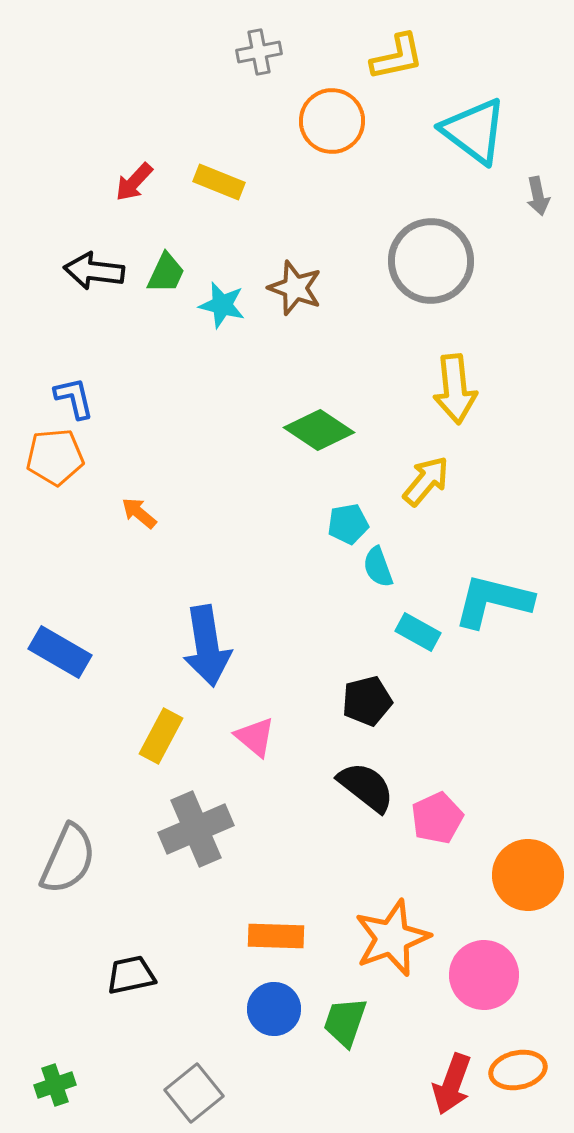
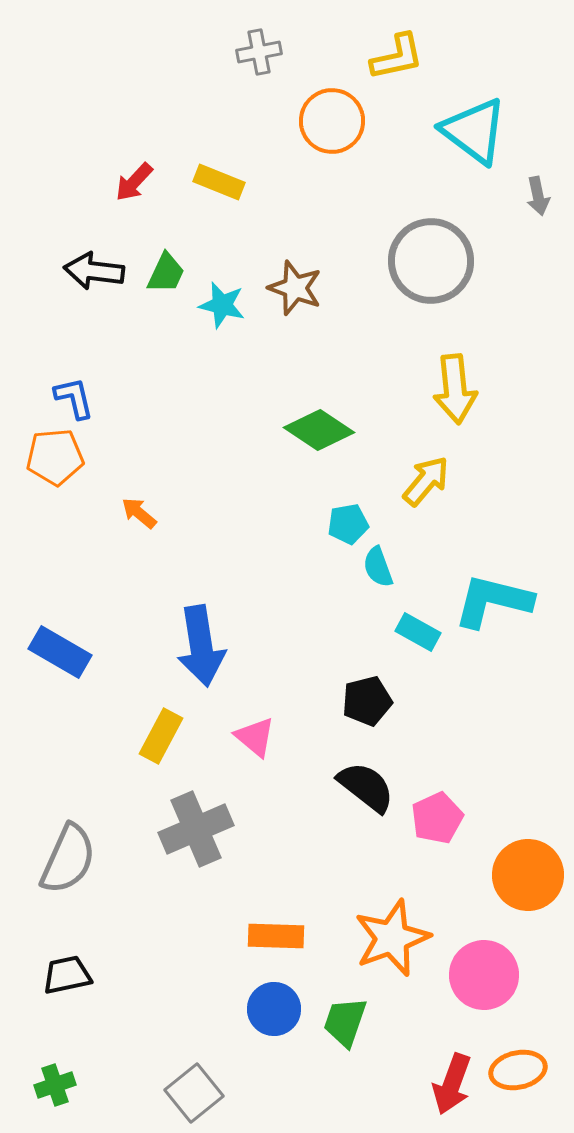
blue arrow at (207, 646): moved 6 px left
black trapezoid at (131, 975): moved 64 px left
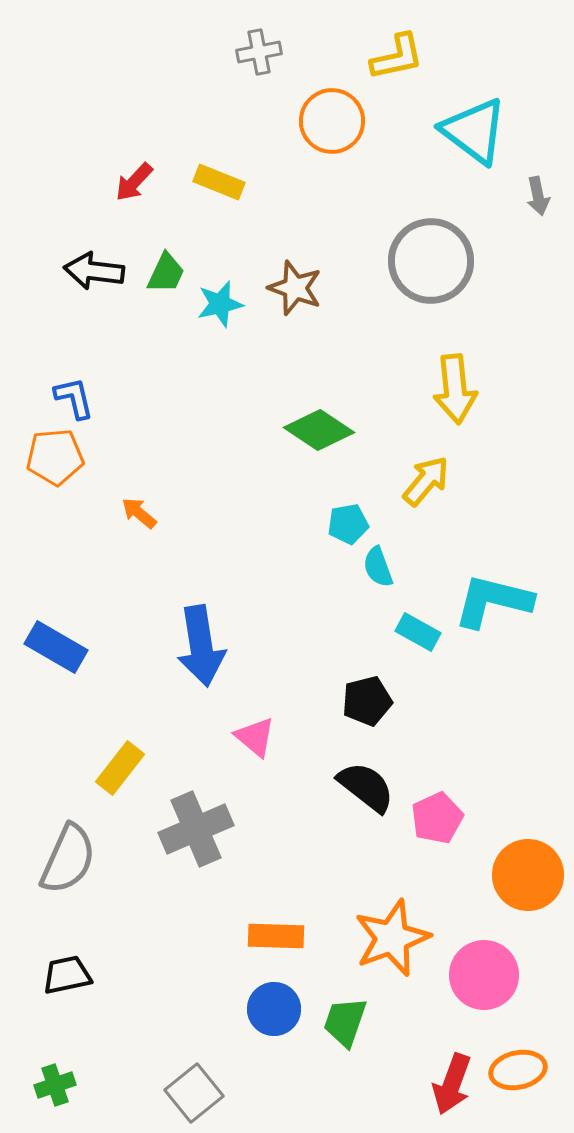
cyan star at (222, 305): moved 2 px left, 1 px up; rotated 27 degrees counterclockwise
blue rectangle at (60, 652): moved 4 px left, 5 px up
yellow rectangle at (161, 736): moved 41 px left, 32 px down; rotated 10 degrees clockwise
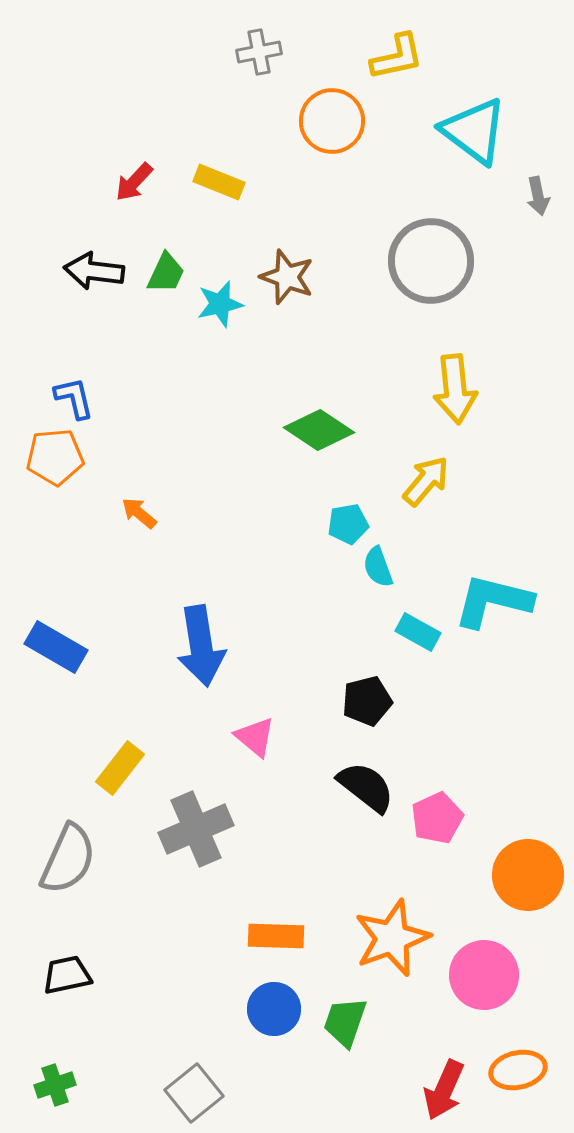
brown star at (295, 288): moved 8 px left, 11 px up
red arrow at (452, 1084): moved 8 px left, 6 px down; rotated 4 degrees clockwise
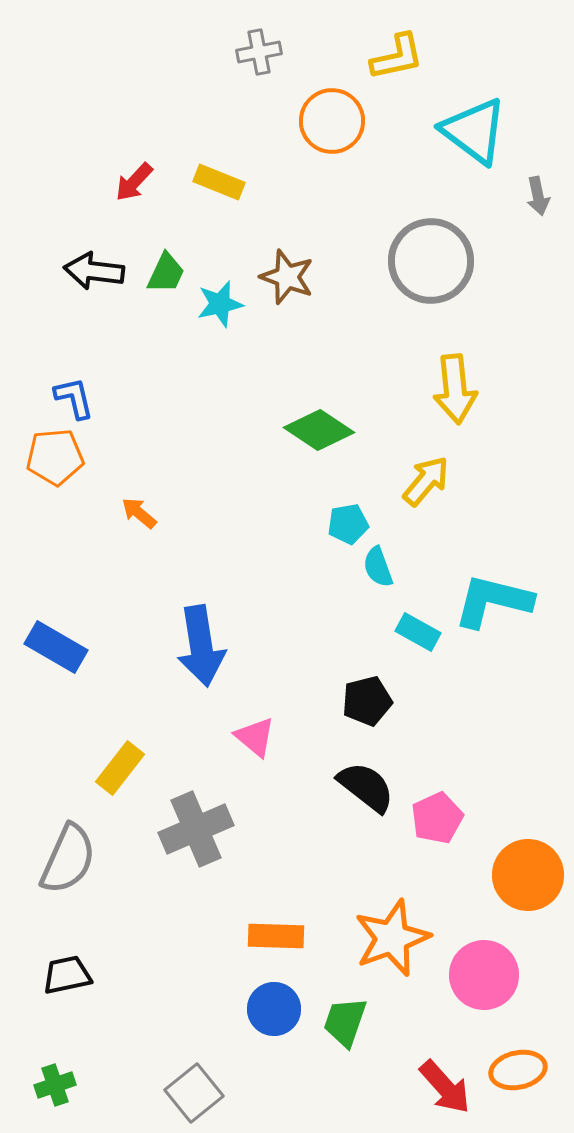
red arrow at (444, 1090): moved 1 px right, 3 px up; rotated 66 degrees counterclockwise
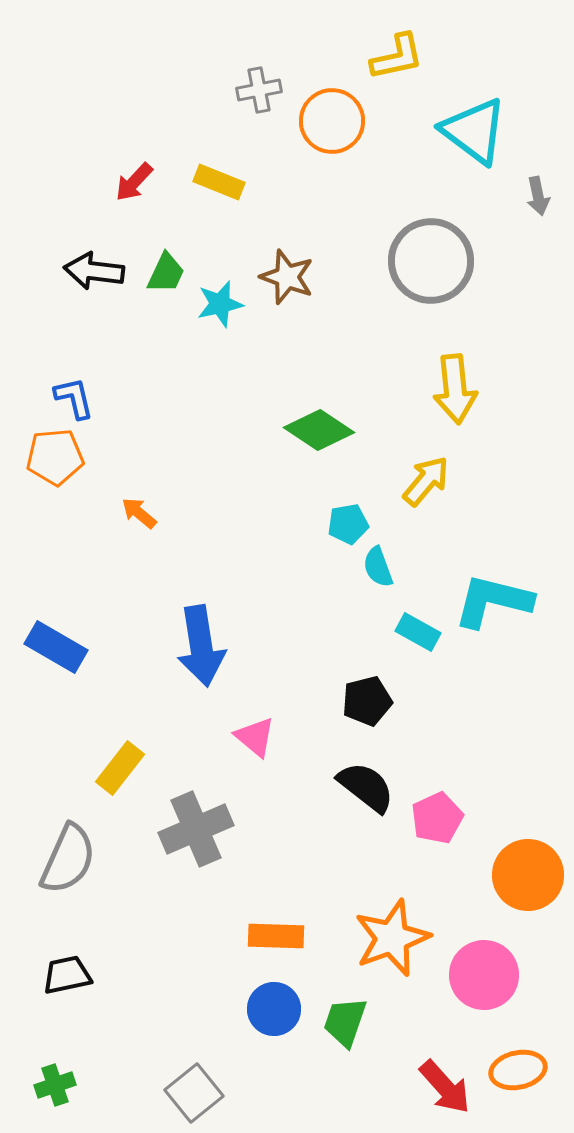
gray cross at (259, 52): moved 38 px down
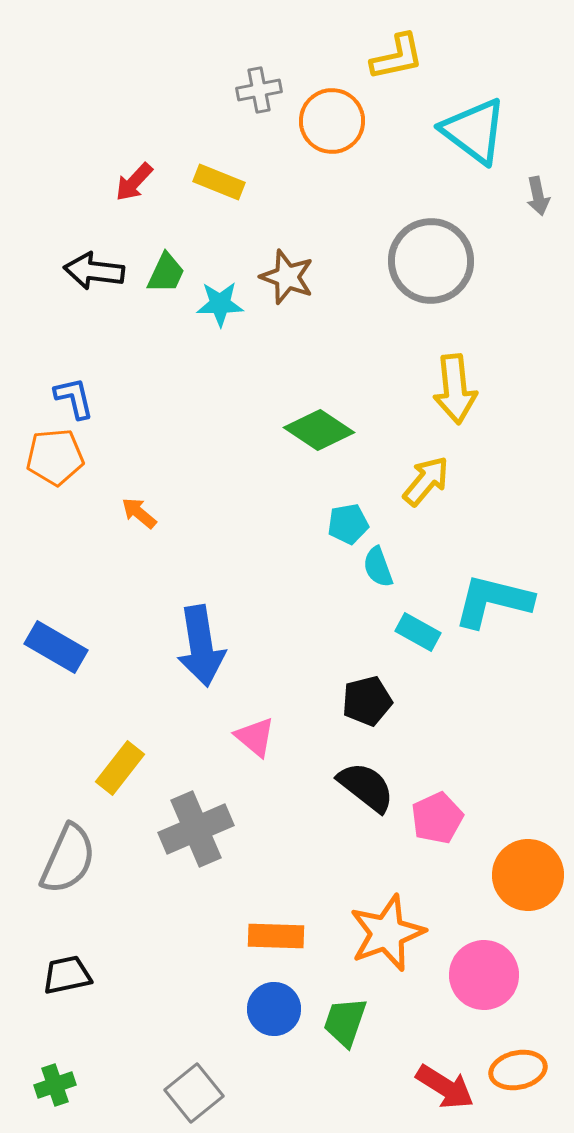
cyan star at (220, 304): rotated 12 degrees clockwise
orange star at (392, 938): moved 5 px left, 5 px up
red arrow at (445, 1087): rotated 16 degrees counterclockwise
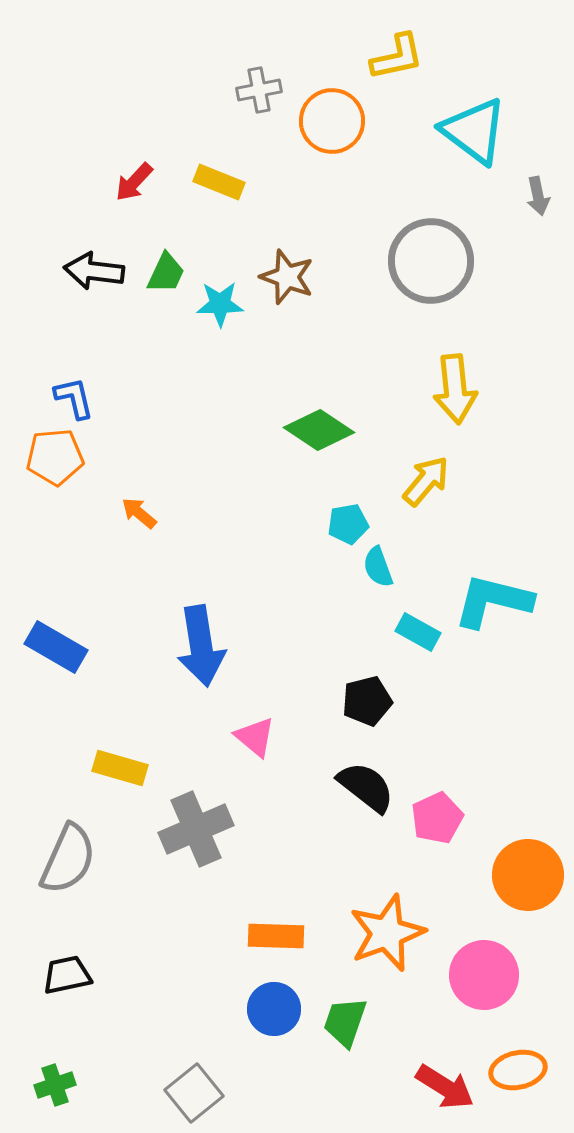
yellow rectangle at (120, 768): rotated 68 degrees clockwise
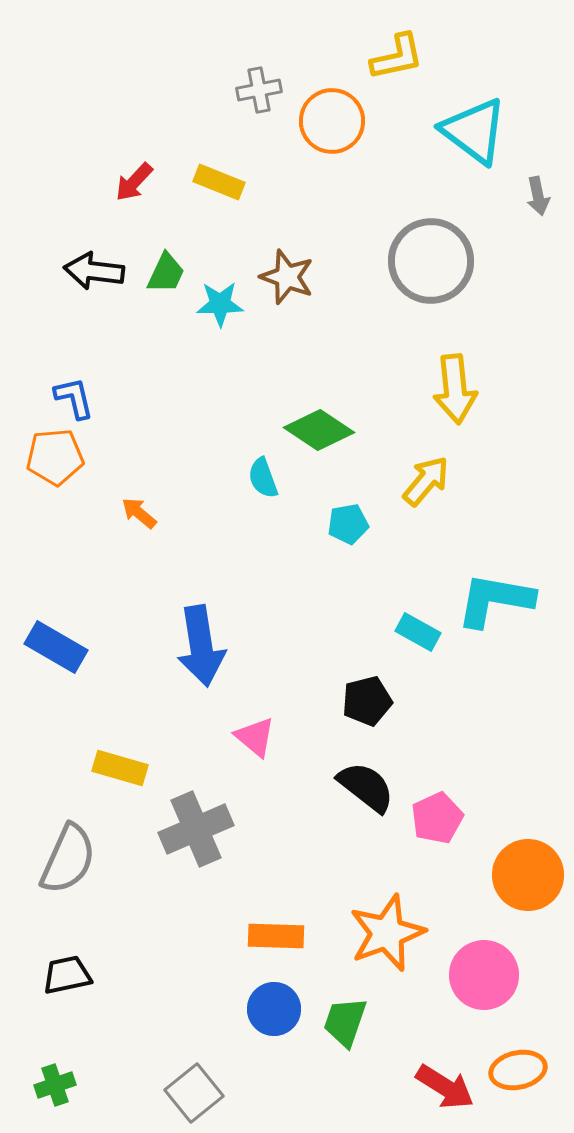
cyan semicircle at (378, 567): moved 115 px left, 89 px up
cyan L-shape at (493, 601): moved 2 px right, 1 px up; rotated 4 degrees counterclockwise
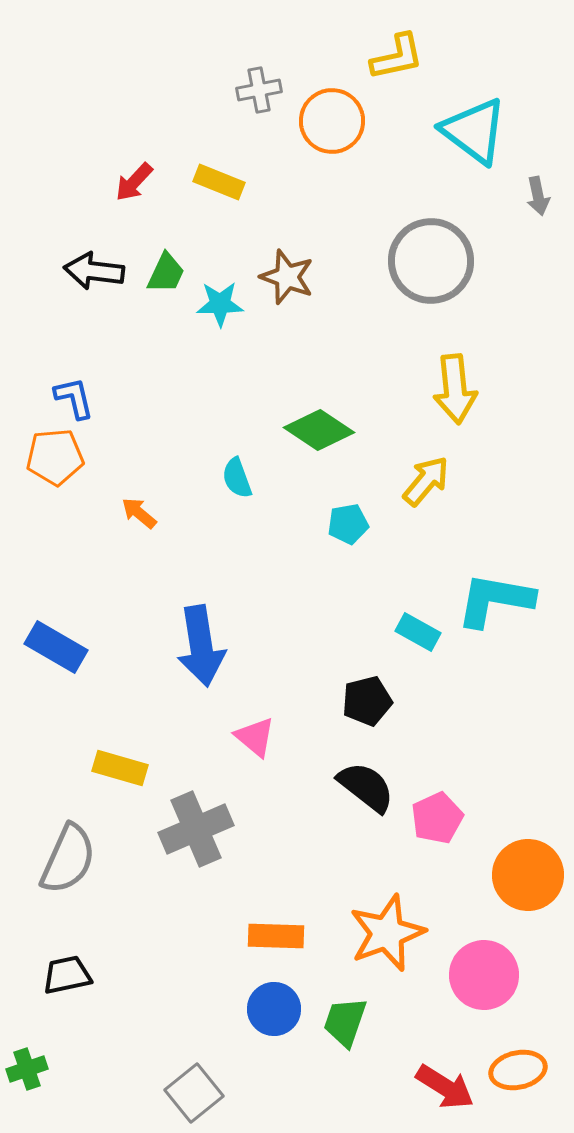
cyan semicircle at (263, 478): moved 26 px left
green cross at (55, 1085): moved 28 px left, 16 px up
